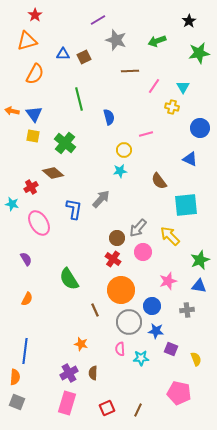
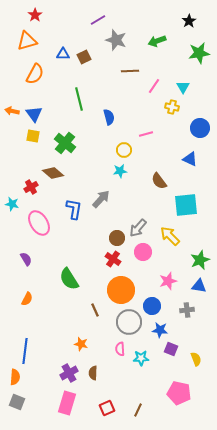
blue star at (156, 331): moved 4 px right, 1 px up
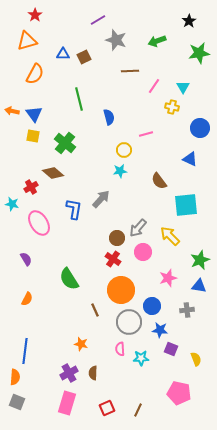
pink star at (168, 281): moved 3 px up
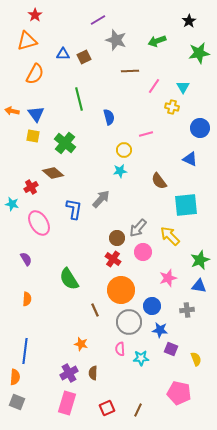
blue triangle at (34, 114): moved 2 px right
orange semicircle at (27, 299): rotated 24 degrees counterclockwise
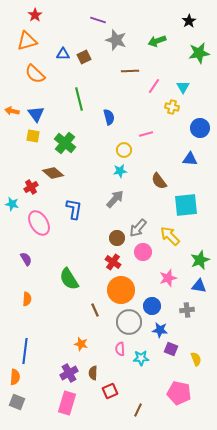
purple line at (98, 20): rotated 49 degrees clockwise
orange semicircle at (35, 74): rotated 105 degrees clockwise
blue triangle at (190, 159): rotated 21 degrees counterclockwise
gray arrow at (101, 199): moved 14 px right
red cross at (113, 259): moved 3 px down
red square at (107, 408): moved 3 px right, 17 px up
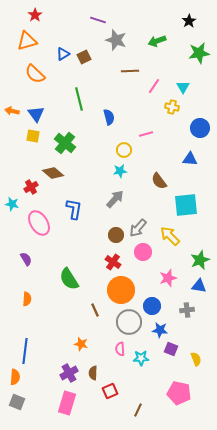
blue triangle at (63, 54): rotated 32 degrees counterclockwise
brown circle at (117, 238): moved 1 px left, 3 px up
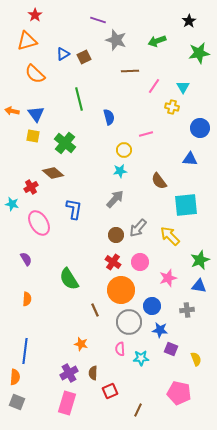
pink circle at (143, 252): moved 3 px left, 10 px down
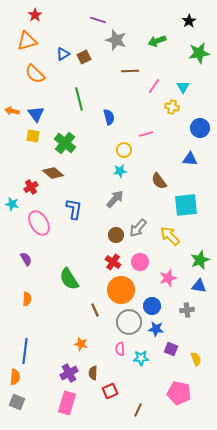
blue star at (160, 330): moved 4 px left, 1 px up
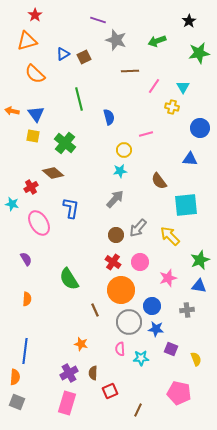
blue L-shape at (74, 209): moved 3 px left, 1 px up
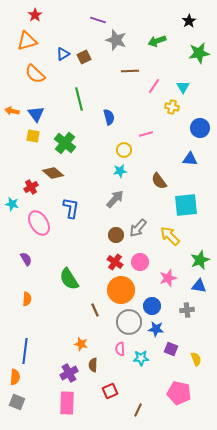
red cross at (113, 262): moved 2 px right
brown semicircle at (93, 373): moved 8 px up
pink rectangle at (67, 403): rotated 15 degrees counterclockwise
